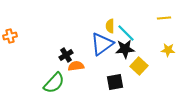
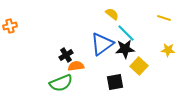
yellow line: rotated 24 degrees clockwise
yellow semicircle: moved 2 px right, 12 px up; rotated 128 degrees clockwise
orange cross: moved 10 px up
green semicircle: moved 7 px right; rotated 25 degrees clockwise
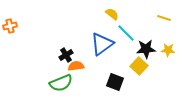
black star: moved 21 px right
black square: rotated 30 degrees clockwise
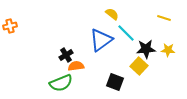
blue triangle: moved 1 px left, 4 px up
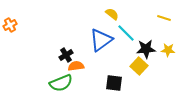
orange cross: moved 1 px up; rotated 16 degrees counterclockwise
black square: moved 1 px left, 1 px down; rotated 12 degrees counterclockwise
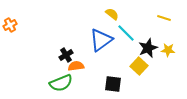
black star: moved 2 px right, 1 px up; rotated 18 degrees counterclockwise
black square: moved 1 px left, 1 px down
